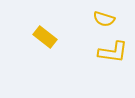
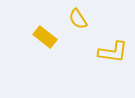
yellow semicircle: moved 26 px left; rotated 40 degrees clockwise
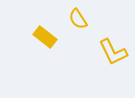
yellow L-shape: rotated 56 degrees clockwise
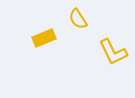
yellow rectangle: moved 1 px left, 1 px down; rotated 60 degrees counterclockwise
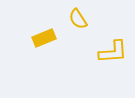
yellow L-shape: rotated 68 degrees counterclockwise
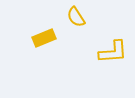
yellow semicircle: moved 2 px left, 2 px up
